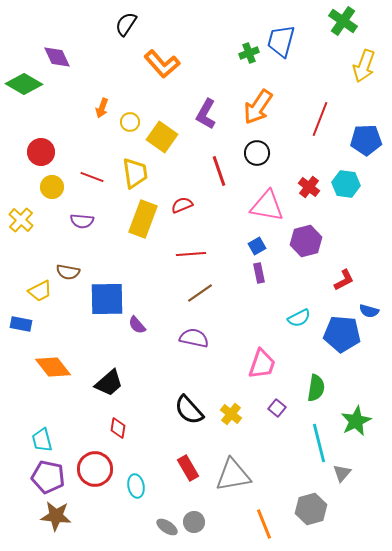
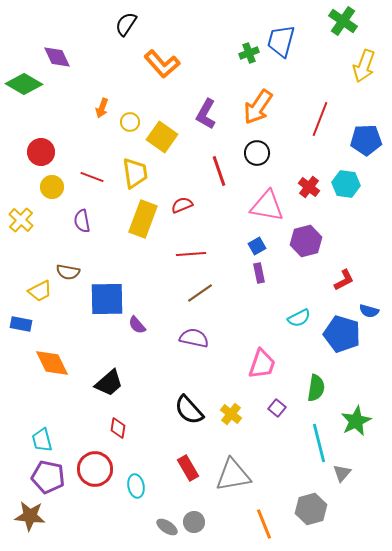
purple semicircle at (82, 221): rotated 75 degrees clockwise
blue pentagon at (342, 334): rotated 12 degrees clockwise
orange diamond at (53, 367): moved 1 px left, 4 px up; rotated 12 degrees clockwise
brown star at (56, 516): moved 26 px left
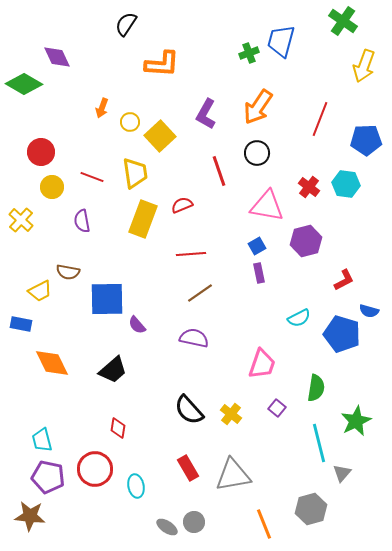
orange L-shape at (162, 64): rotated 45 degrees counterclockwise
yellow square at (162, 137): moved 2 px left, 1 px up; rotated 12 degrees clockwise
black trapezoid at (109, 383): moved 4 px right, 13 px up
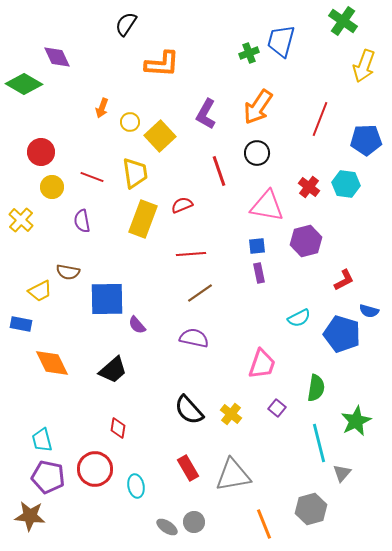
blue square at (257, 246): rotated 24 degrees clockwise
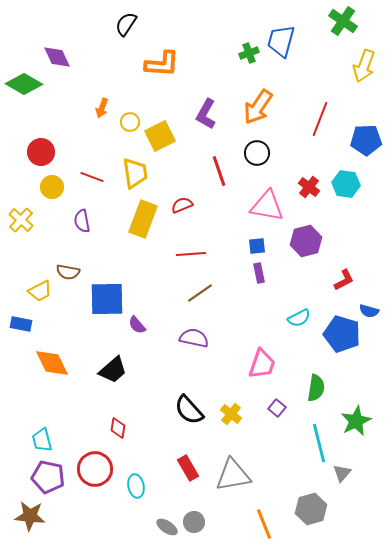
yellow square at (160, 136): rotated 16 degrees clockwise
